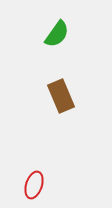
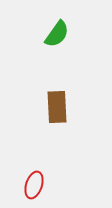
brown rectangle: moved 4 px left, 11 px down; rotated 20 degrees clockwise
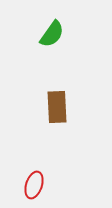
green semicircle: moved 5 px left
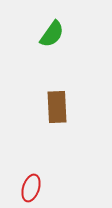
red ellipse: moved 3 px left, 3 px down
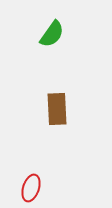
brown rectangle: moved 2 px down
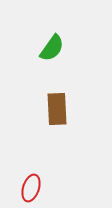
green semicircle: moved 14 px down
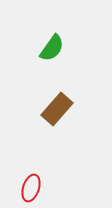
brown rectangle: rotated 44 degrees clockwise
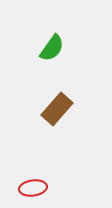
red ellipse: moved 2 px right; rotated 64 degrees clockwise
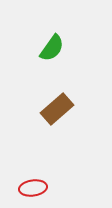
brown rectangle: rotated 8 degrees clockwise
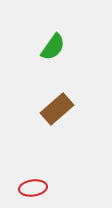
green semicircle: moved 1 px right, 1 px up
